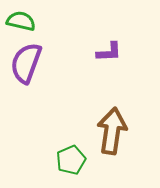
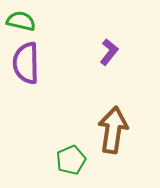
purple L-shape: rotated 48 degrees counterclockwise
purple semicircle: rotated 21 degrees counterclockwise
brown arrow: moved 1 px right, 1 px up
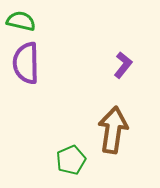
purple L-shape: moved 14 px right, 13 px down
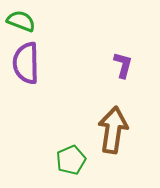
green semicircle: rotated 8 degrees clockwise
purple L-shape: rotated 24 degrees counterclockwise
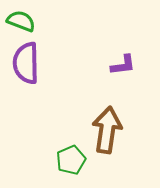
purple L-shape: rotated 68 degrees clockwise
brown arrow: moved 6 px left
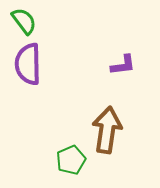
green semicircle: moved 3 px right; rotated 32 degrees clockwise
purple semicircle: moved 2 px right, 1 px down
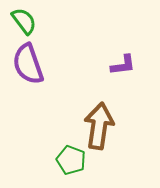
purple semicircle: rotated 18 degrees counterclockwise
brown arrow: moved 8 px left, 4 px up
green pentagon: rotated 28 degrees counterclockwise
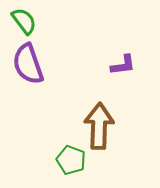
brown arrow: rotated 6 degrees counterclockwise
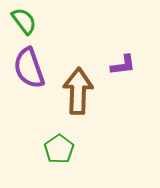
purple semicircle: moved 1 px right, 4 px down
brown arrow: moved 21 px left, 35 px up
green pentagon: moved 12 px left, 11 px up; rotated 16 degrees clockwise
